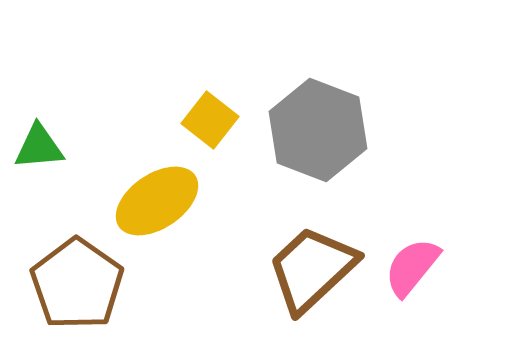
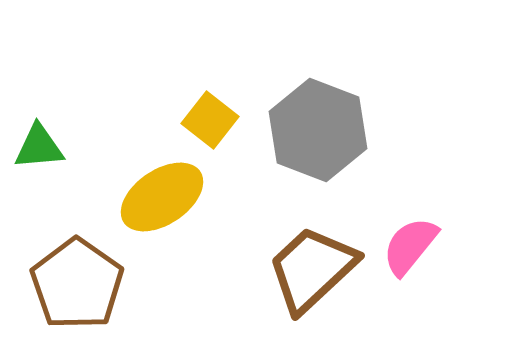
yellow ellipse: moved 5 px right, 4 px up
pink semicircle: moved 2 px left, 21 px up
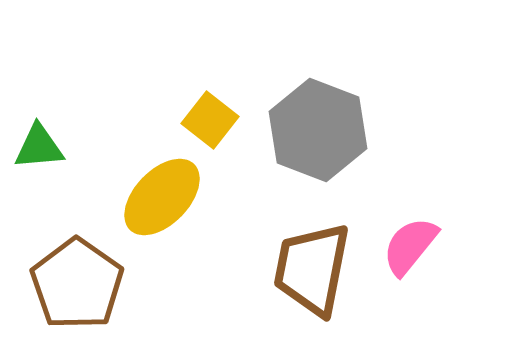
yellow ellipse: rotated 12 degrees counterclockwise
brown trapezoid: rotated 36 degrees counterclockwise
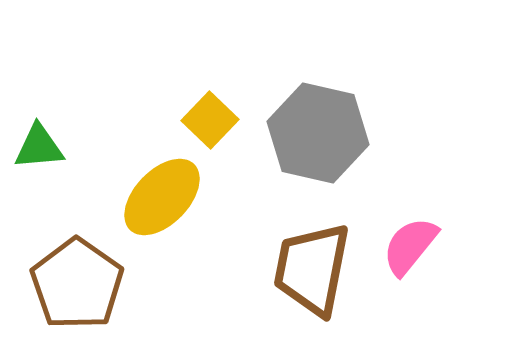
yellow square: rotated 6 degrees clockwise
gray hexagon: moved 3 px down; rotated 8 degrees counterclockwise
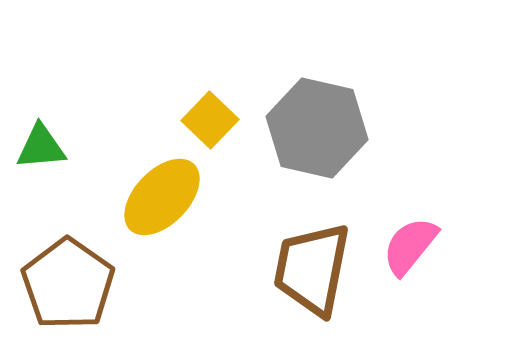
gray hexagon: moved 1 px left, 5 px up
green triangle: moved 2 px right
brown pentagon: moved 9 px left
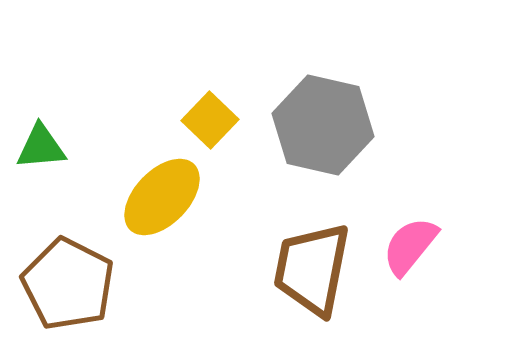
gray hexagon: moved 6 px right, 3 px up
brown pentagon: rotated 8 degrees counterclockwise
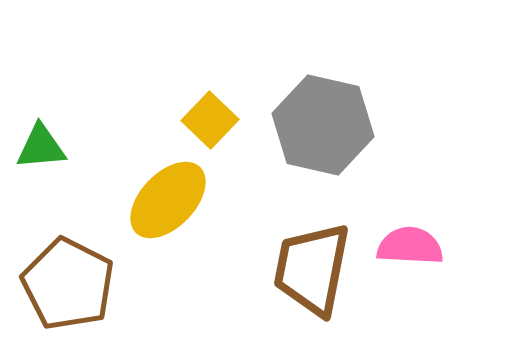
yellow ellipse: moved 6 px right, 3 px down
pink semicircle: rotated 54 degrees clockwise
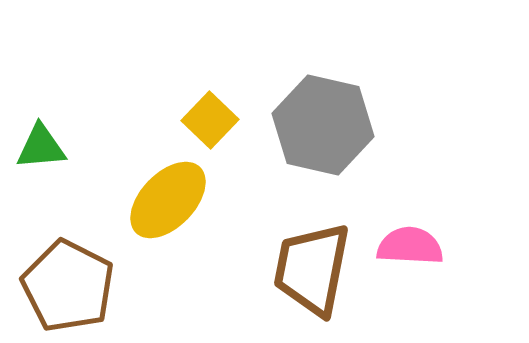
brown pentagon: moved 2 px down
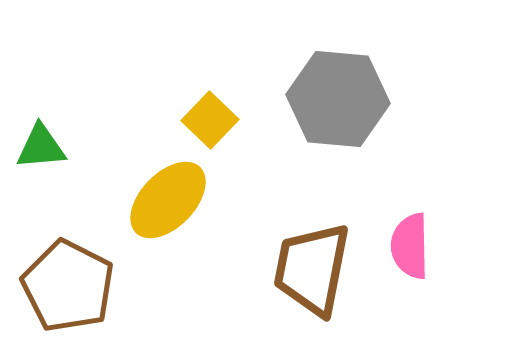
gray hexagon: moved 15 px right, 26 px up; rotated 8 degrees counterclockwise
pink semicircle: rotated 94 degrees counterclockwise
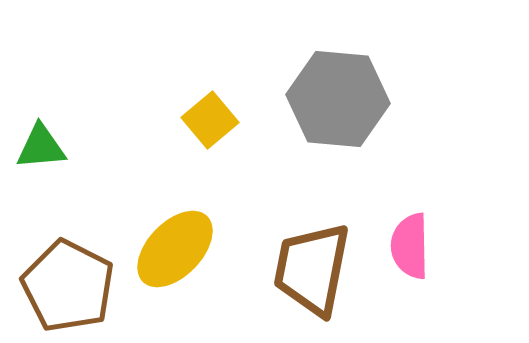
yellow square: rotated 6 degrees clockwise
yellow ellipse: moved 7 px right, 49 px down
